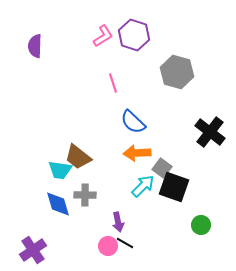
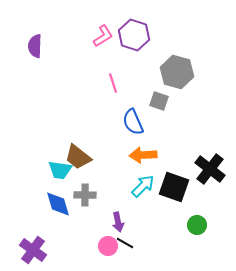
blue semicircle: rotated 24 degrees clockwise
black cross: moved 37 px down
orange arrow: moved 6 px right, 2 px down
gray square: moved 3 px left, 67 px up; rotated 18 degrees counterclockwise
green circle: moved 4 px left
purple cross: rotated 20 degrees counterclockwise
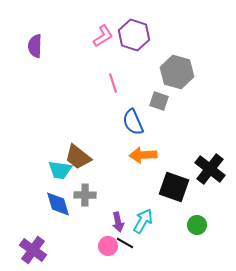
cyan arrow: moved 35 px down; rotated 15 degrees counterclockwise
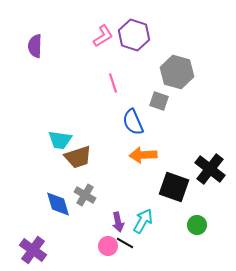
brown trapezoid: rotated 56 degrees counterclockwise
cyan trapezoid: moved 30 px up
gray cross: rotated 30 degrees clockwise
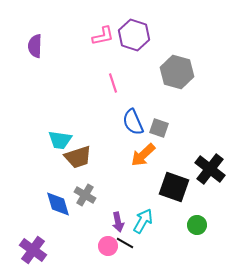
pink L-shape: rotated 20 degrees clockwise
gray square: moved 27 px down
orange arrow: rotated 40 degrees counterclockwise
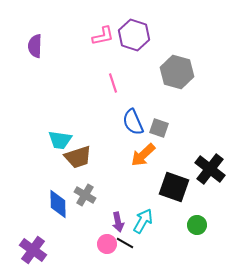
blue diamond: rotated 16 degrees clockwise
pink circle: moved 1 px left, 2 px up
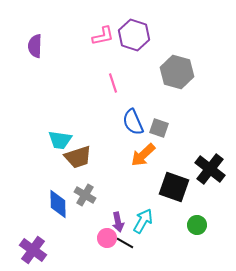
pink circle: moved 6 px up
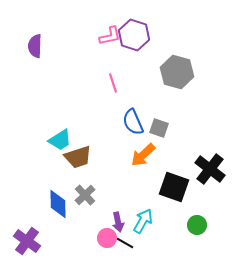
pink L-shape: moved 7 px right
cyan trapezoid: rotated 40 degrees counterclockwise
gray cross: rotated 15 degrees clockwise
purple cross: moved 6 px left, 9 px up
